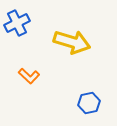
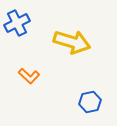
blue hexagon: moved 1 px right, 1 px up
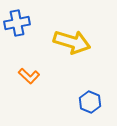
blue cross: rotated 15 degrees clockwise
blue hexagon: rotated 25 degrees counterclockwise
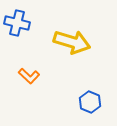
blue cross: rotated 25 degrees clockwise
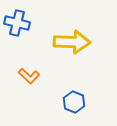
yellow arrow: rotated 15 degrees counterclockwise
blue hexagon: moved 16 px left
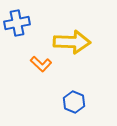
blue cross: rotated 25 degrees counterclockwise
orange L-shape: moved 12 px right, 12 px up
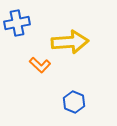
yellow arrow: moved 2 px left; rotated 6 degrees counterclockwise
orange L-shape: moved 1 px left, 1 px down
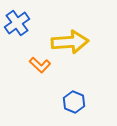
blue cross: rotated 25 degrees counterclockwise
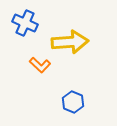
blue cross: moved 8 px right; rotated 30 degrees counterclockwise
blue hexagon: moved 1 px left
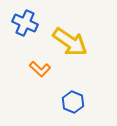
yellow arrow: rotated 39 degrees clockwise
orange L-shape: moved 4 px down
